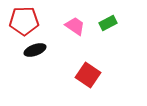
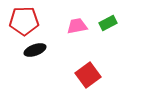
pink trapezoid: moved 2 px right; rotated 45 degrees counterclockwise
red square: rotated 20 degrees clockwise
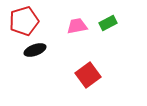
red pentagon: rotated 16 degrees counterclockwise
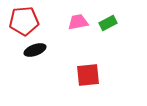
red pentagon: rotated 12 degrees clockwise
pink trapezoid: moved 1 px right, 4 px up
red square: rotated 30 degrees clockwise
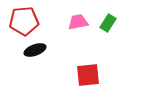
green rectangle: rotated 30 degrees counterclockwise
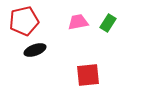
red pentagon: rotated 8 degrees counterclockwise
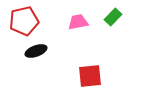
green rectangle: moved 5 px right, 6 px up; rotated 12 degrees clockwise
black ellipse: moved 1 px right, 1 px down
red square: moved 2 px right, 1 px down
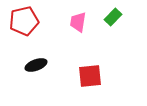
pink trapezoid: rotated 70 degrees counterclockwise
black ellipse: moved 14 px down
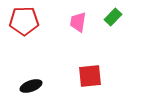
red pentagon: rotated 12 degrees clockwise
black ellipse: moved 5 px left, 21 px down
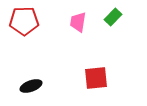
red square: moved 6 px right, 2 px down
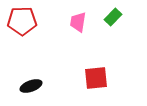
red pentagon: moved 2 px left
